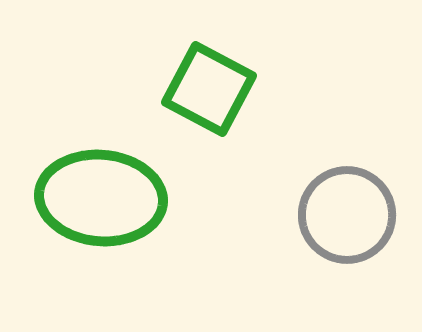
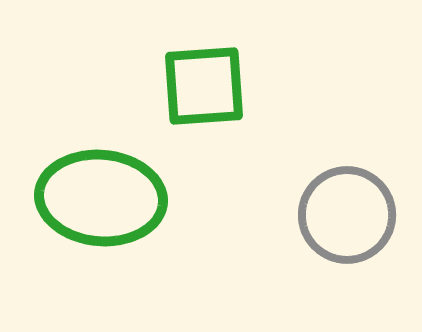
green square: moved 5 px left, 3 px up; rotated 32 degrees counterclockwise
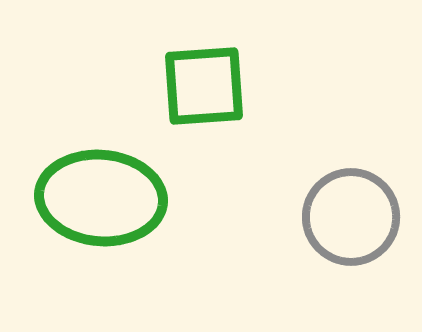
gray circle: moved 4 px right, 2 px down
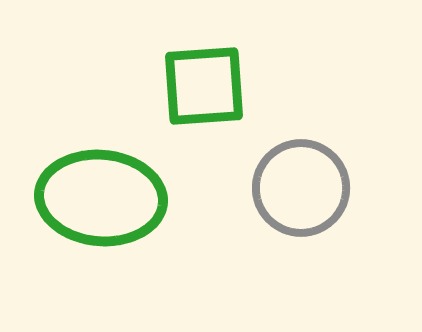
gray circle: moved 50 px left, 29 px up
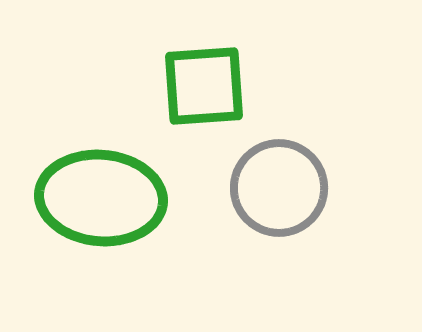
gray circle: moved 22 px left
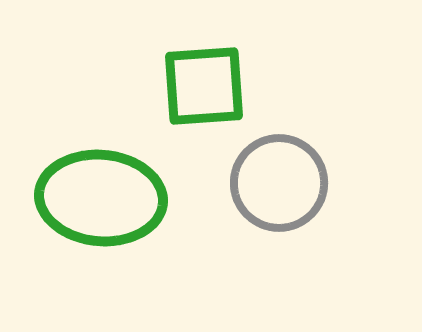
gray circle: moved 5 px up
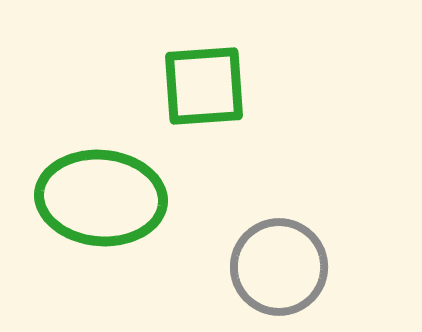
gray circle: moved 84 px down
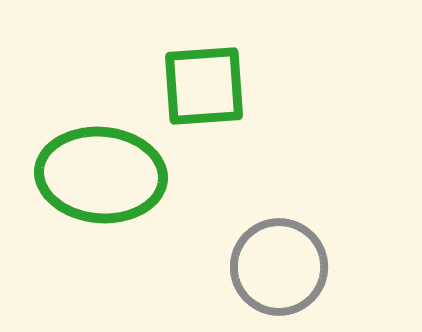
green ellipse: moved 23 px up
